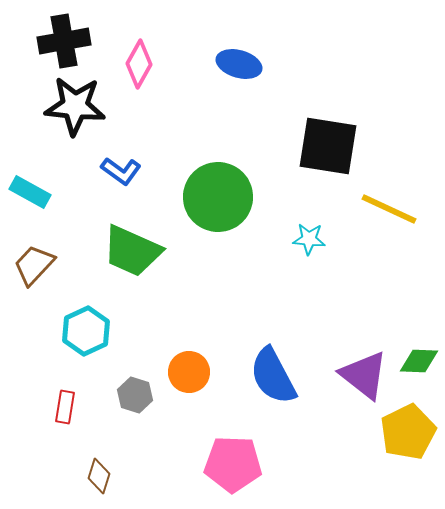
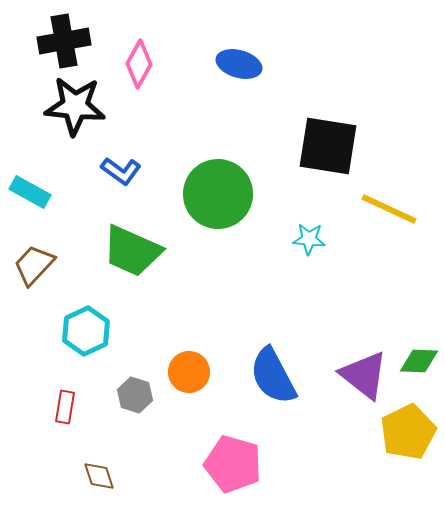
green circle: moved 3 px up
pink pentagon: rotated 14 degrees clockwise
brown diamond: rotated 36 degrees counterclockwise
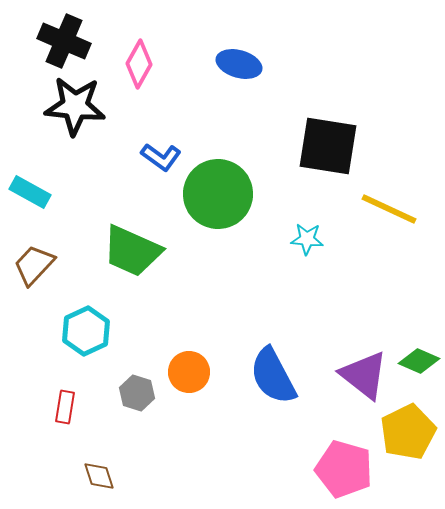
black cross: rotated 33 degrees clockwise
blue L-shape: moved 40 px right, 14 px up
cyan star: moved 2 px left
green diamond: rotated 21 degrees clockwise
gray hexagon: moved 2 px right, 2 px up
pink pentagon: moved 111 px right, 5 px down
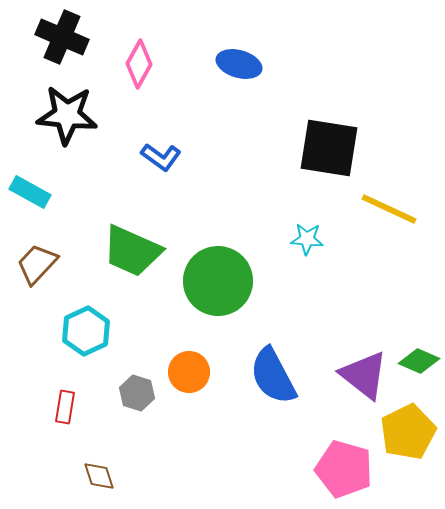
black cross: moved 2 px left, 4 px up
black star: moved 8 px left, 9 px down
black square: moved 1 px right, 2 px down
green circle: moved 87 px down
brown trapezoid: moved 3 px right, 1 px up
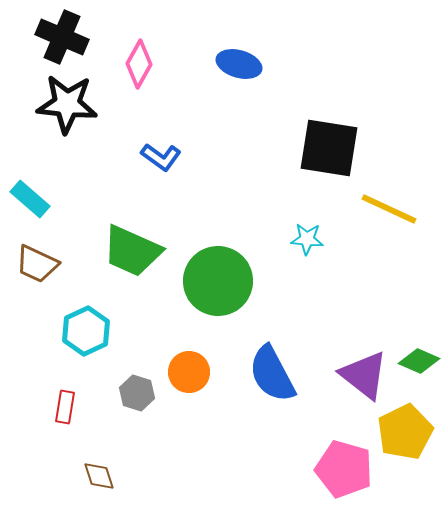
black star: moved 11 px up
cyan rectangle: moved 7 px down; rotated 12 degrees clockwise
brown trapezoid: rotated 108 degrees counterclockwise
blue semicircle: moved 1 px left, 2 px up
yellow pentagon: moved 3 px left
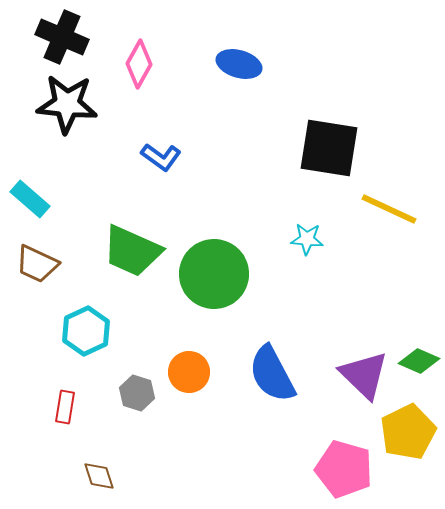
green circle: moved 4 px left, 7 px up
purple triangle: rotated 6 degrees clockwise
yellow pentagon: moved 3 px right
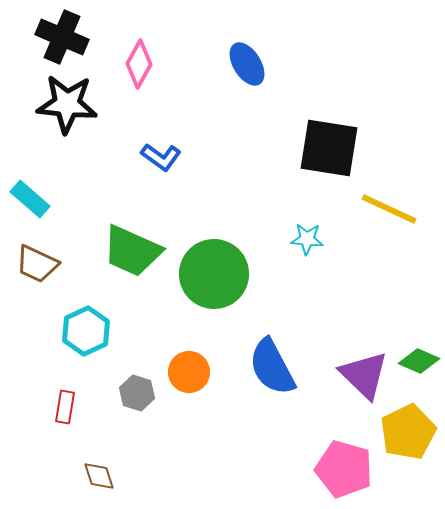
blue ellipse: moved 8 px right; rotated 42 degrees clockwise
blue semicircle: moved 7 px up
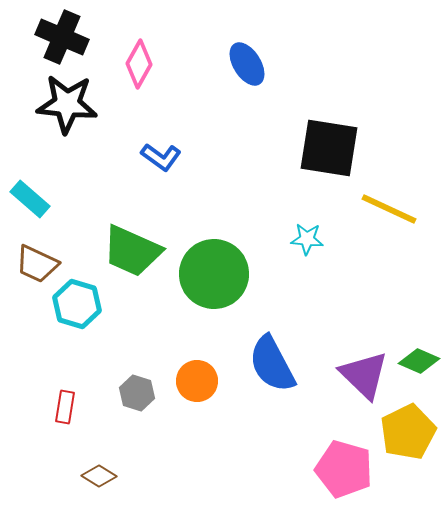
cyan hexagon: moved 9 px left, 27 px up; rotated 18 degrees counterclockwise
blue semicircle: moved 3 px up
orange circle: moved 8 px right, 9 px down
brown diamond: rotated 40 degrees counterclockwise
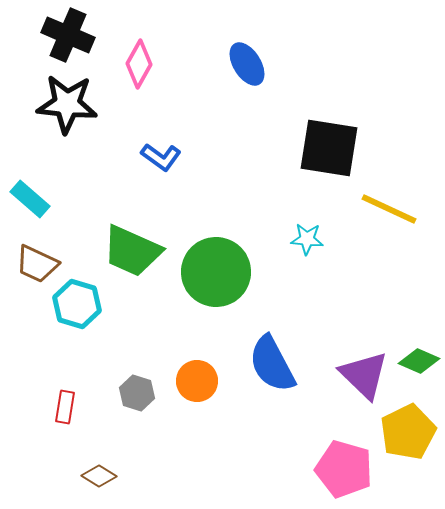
black cross: moved 6 px right, 2 px up
green circle: moved 2 px right, 2 px up
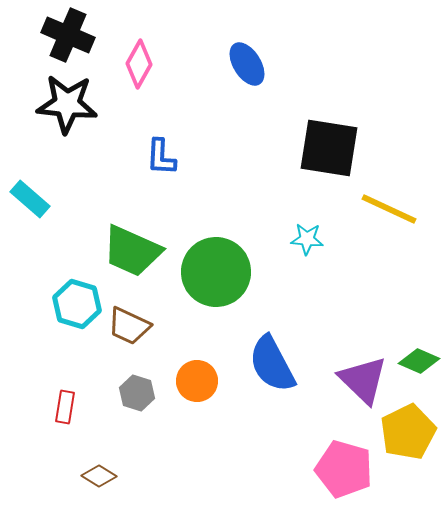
blue L-shape: rotated 57 degrees clockwise
brown trapezoid: moved 92 px right, 62 px down
purple triangle: moved 1 px left, 5 px down
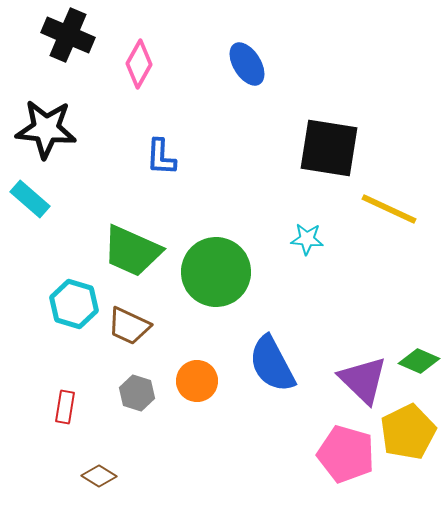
black star: moved 21 px left, 25 px down
cyan hexagon: moved 3 px left
pink pentagon: moved 2 px right, 15 px up
